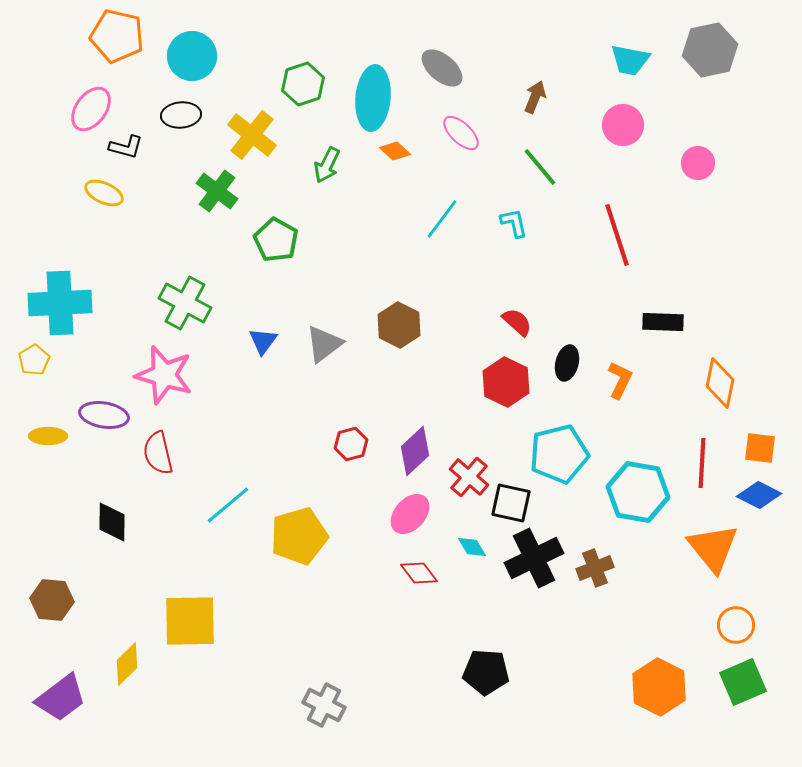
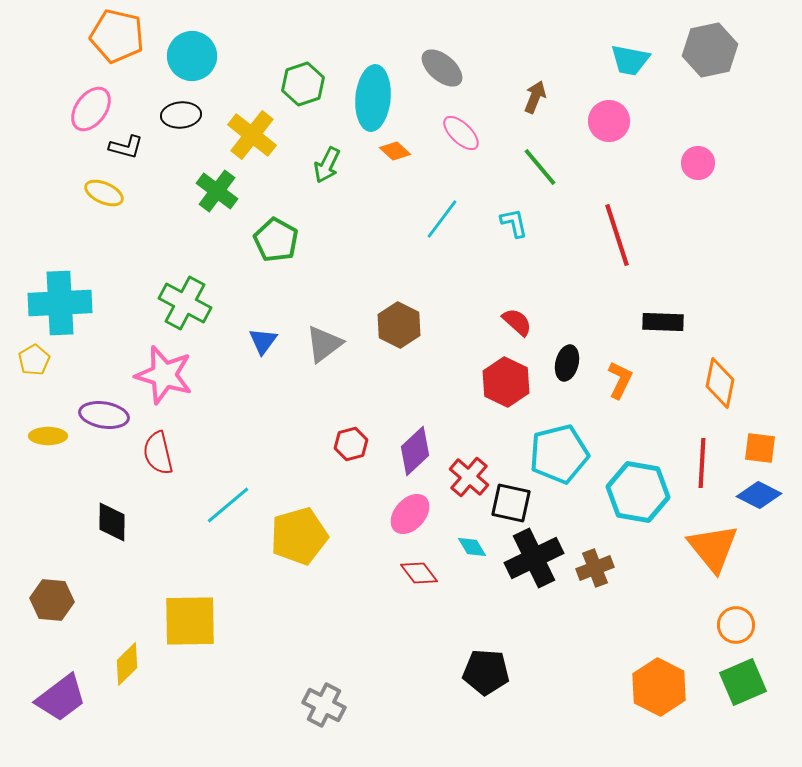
pink circle at (623, 125): moved 14 px left, 4 px up
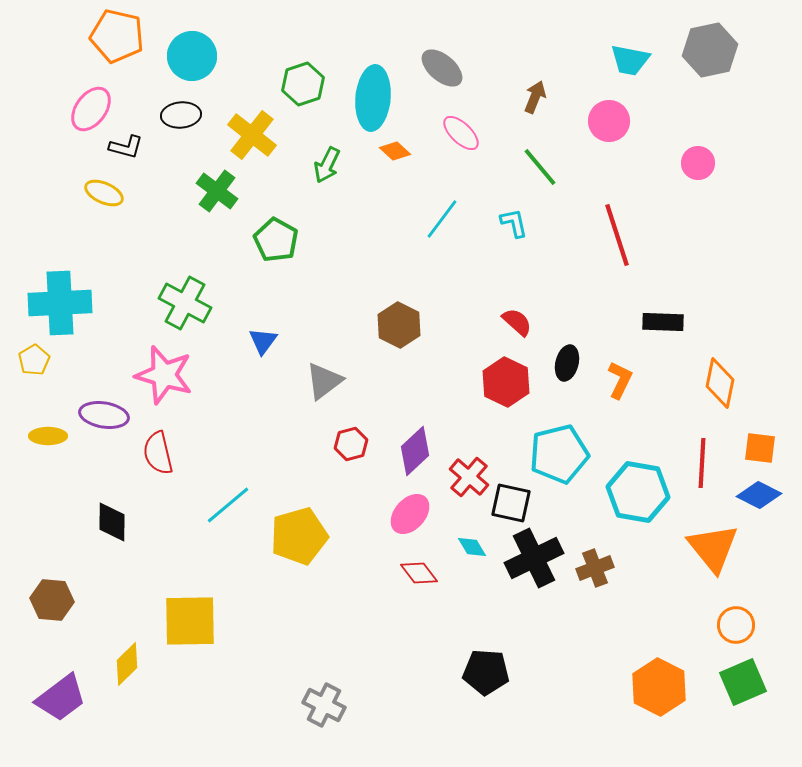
gray triangle at (324, 344): moved 37 px down
